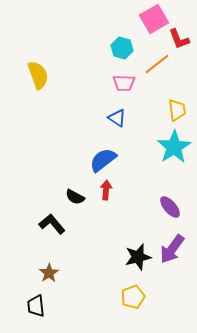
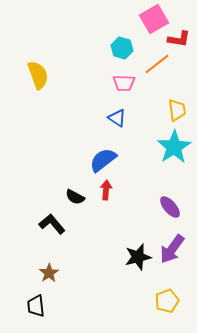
red L-shape: rotated 60 degrees counterclockwise
yellow pentagon: moved 34 px right, 4 px down
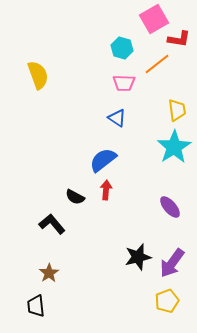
purple arrow: moved 14 px down
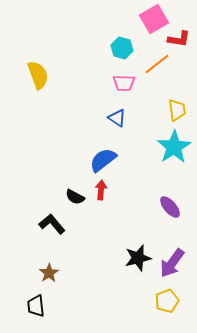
red arrow: moved 5 px left
black star: moved 1 px down
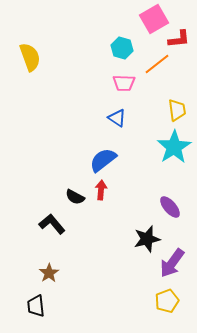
red L-shape: rotated 15 degrees counterclockwise
yellow semicircle: moved 8 px left, 18 px up
black star: moved 9 px right, 19 px up
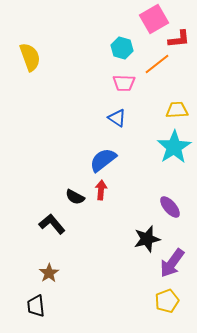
yellow trapezoid: rotated 85 degrees counterclockwise
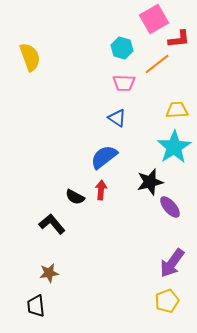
blue semicircle: moved 1 px right, 3 px up
black star: moved 3 px right, 57 px up
brown star: rotated 24 degrees clockwise
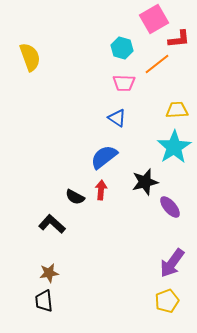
black star: moved 5 px left
black L-shape: rotated 8 degrees counterclockwise
black trapezoid: moved 8 px right, 5 px up
